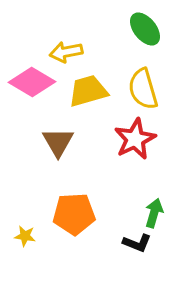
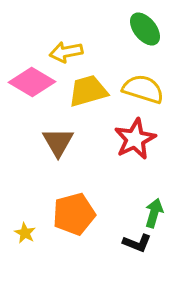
yellow semicircle: rotated 123 degrees clockwise
orange pentagon: rotated 12 degrees counterclockwise
yellow star: moved 3 px up; rotated 20 degrees clockwise
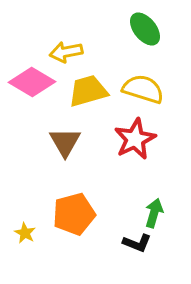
brown triangle: moved 7 px right
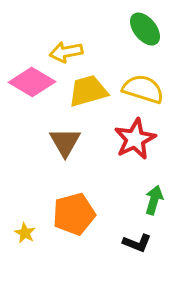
green arrow: moved 13 px up
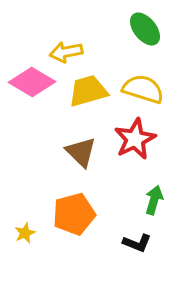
brown triangle: moved 16 px right, 10 px down; rotated 16 degrees counterclockwise
yellow star: rotated 20 degrees clockwise
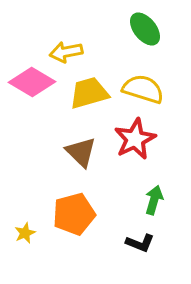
yellow trapezoid: moved 1 px right, 2 px down
black L-shape: moved 3 px right
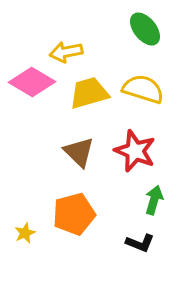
red star: moved 12 px down; rotated 24 degrees counterclockwise
brown triangle: moved 2 px left
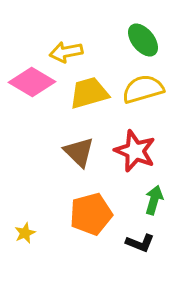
green ellipse: moved 2 px left, 11 px down
yellow semicircle: rotated 33 degrees counterclockwise
orange pentagon: moved 17 px right
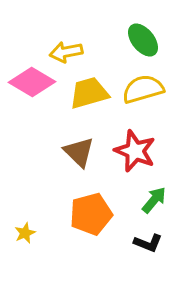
green arrow: rotated 24 degrees clockwise
black L-shape: moved 8 px right
